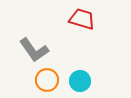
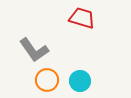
red trapezoid: moved 1 px up
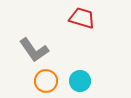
orange circle: moved 1 px left, 1 px down
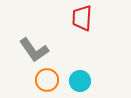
red trapezoid: rotated 104 degrees counterclockwise
orange circle: moved 1 px right, 1 px up
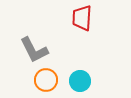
gray L-shape: rotated 8 degrees clockwise
orange circle: moved 1 px left
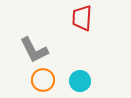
orange circle: moved 3 px left
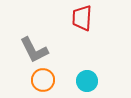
cyan circle: moved 7 px right
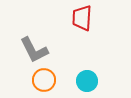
orange circle: moved 1 px right
